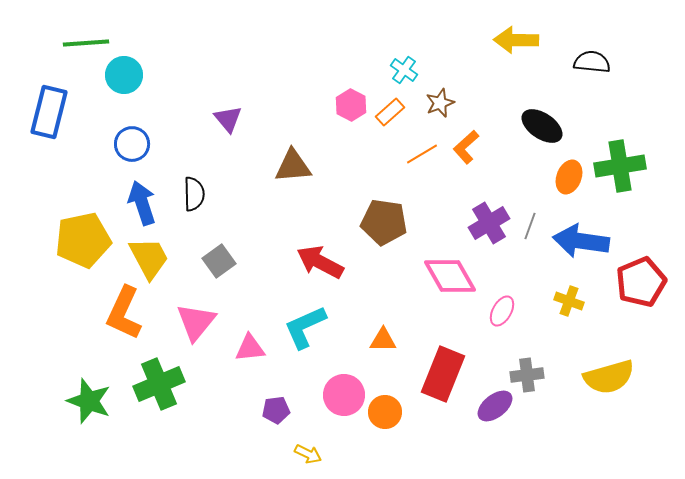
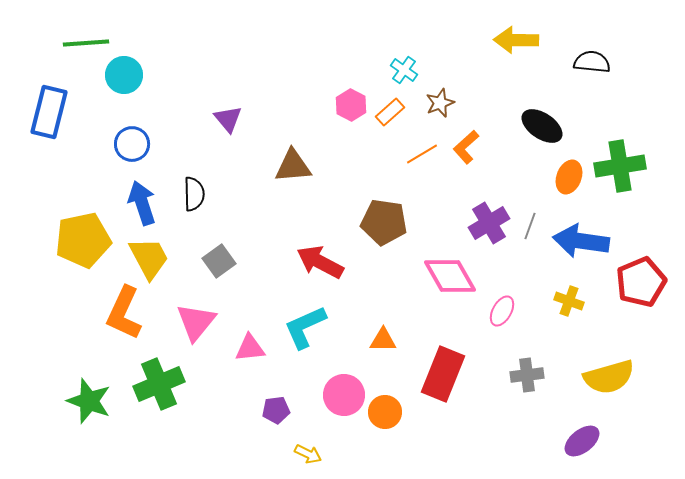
purple ellipse at (495, 406): moved 87 px right, 35 px down
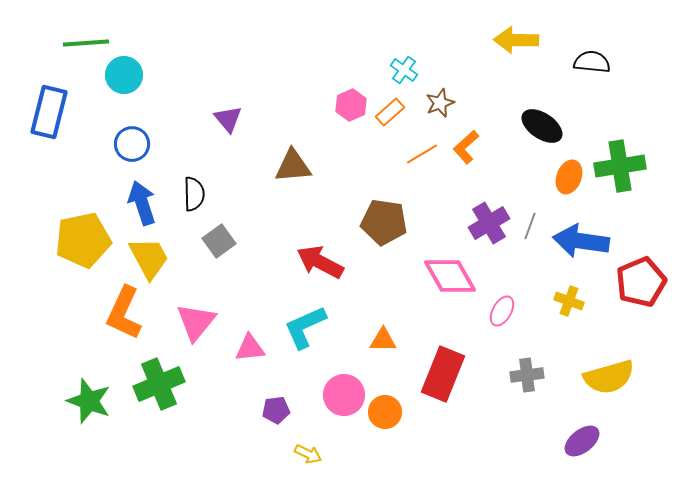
pink hexagon at (351, 105): rotated 8 degrees clockwise
gray square at (219, 261): moved 20 px up
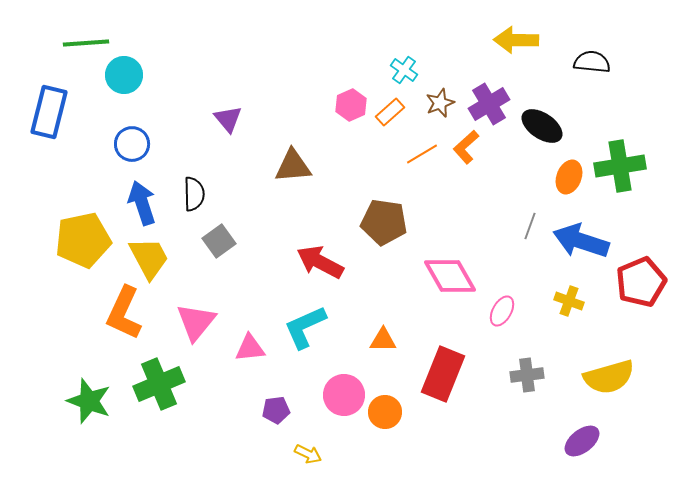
purple cross at (489, 223): moved 119 px up
blue arrow at (581, 241): rotated 10 degrees clockwise
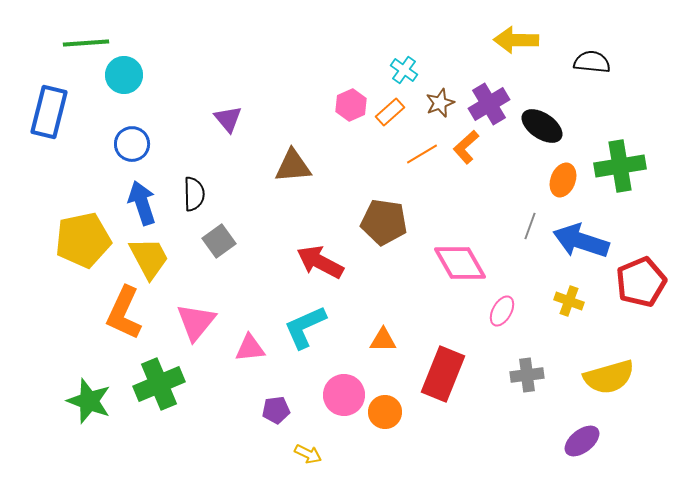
orange ellipse at (569, 177): moved 6 px left, 3 px down
pink diamond at (450, 276): moved 10 px right, 13 px up
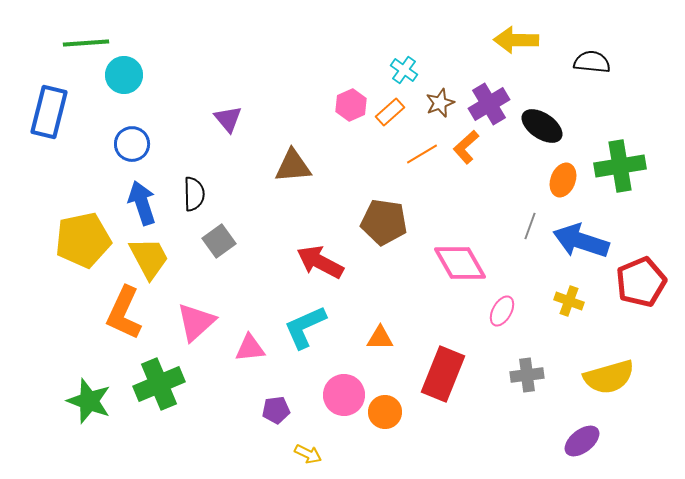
pink triangle at (196, 322): rotated 9 degrees clockwise
orange triangle at (383, 340): moved 3 px left, 2 px up
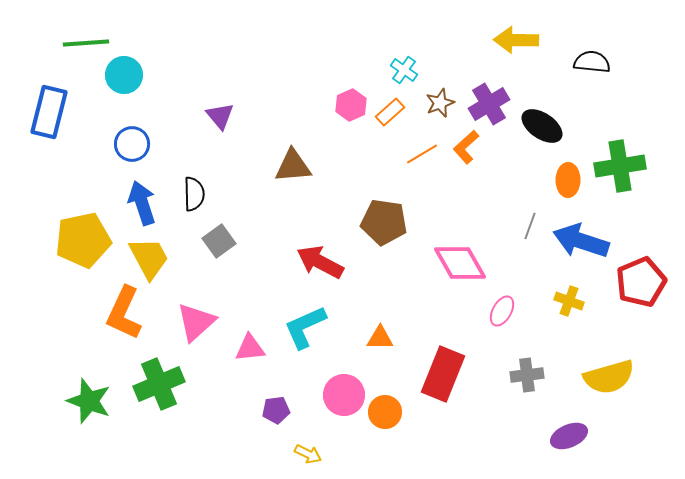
purple triangle at (228, 119): moved 8 px left, 3 px up
orange ellipse at (563, 180): moved 5 px right; rotated 20 degrees counterclockwise
purple ellipse at (582, 441): moved 13 px left, 5 px up; rotated 15 degrees clockwise
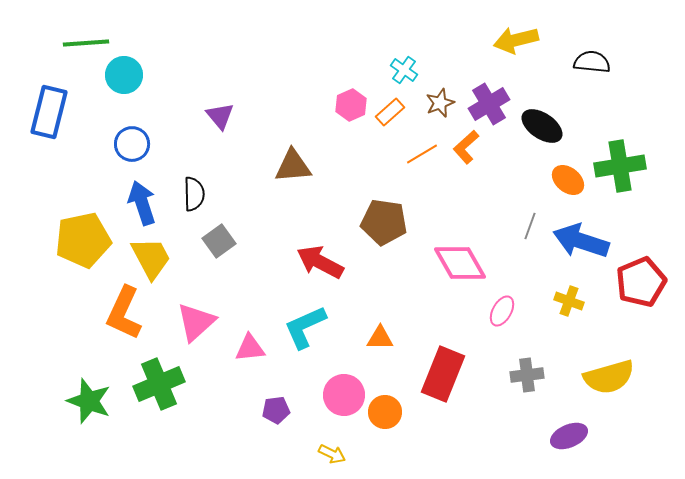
yellow arrow at (516, 40): rotated 15 degrees counterclockwise
orange ellipse at (568, 180): rotated 52 degrees counterclockwise
yellow trapezoid at (149, 258): moved 2 px right
yellow arrow at (308, 454): moved 24 px right
